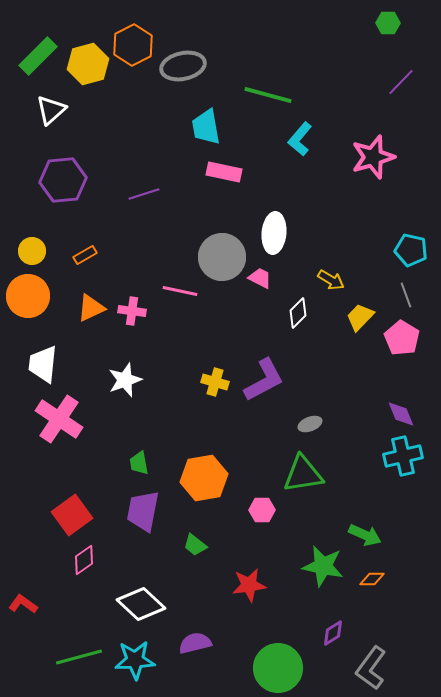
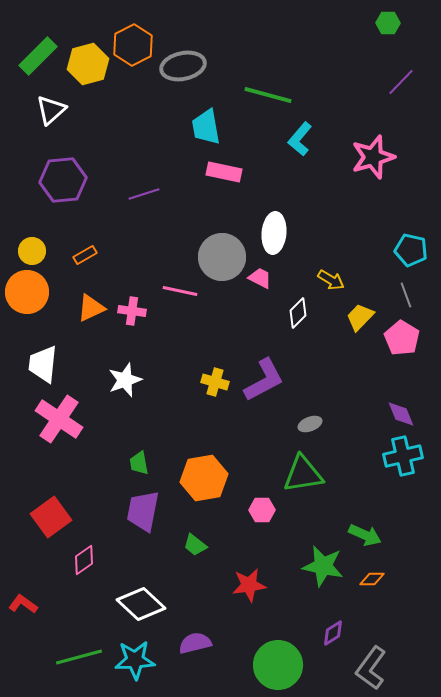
orange circle at (28, 296): moved 1 px left, 4 px up
red square at (72, 515): moved 21 px left, 2 px down
green circle at (278, 668): moved 3 px up
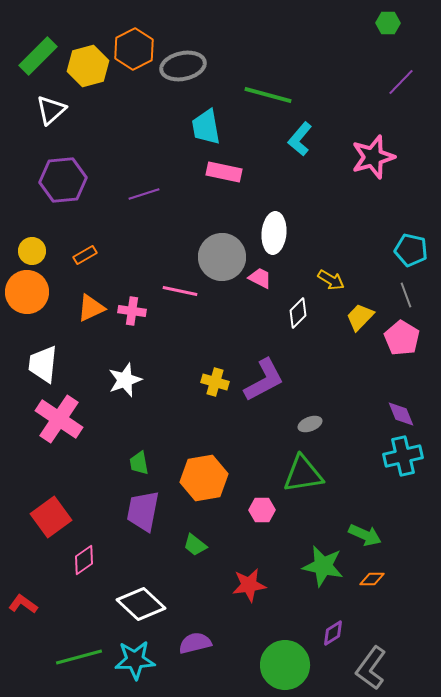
orange hexagon at (133, 45): moved 1 px right, 4 px down
yellow hexagon at (88, 64): moved 2 px down
green circle at (278, 665): moved 7 px right
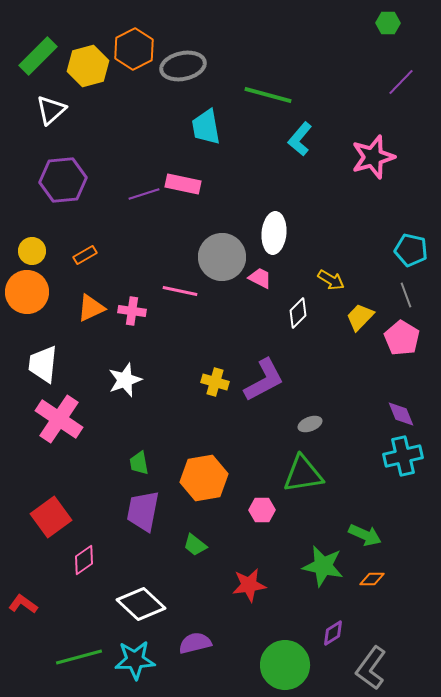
pink rectangle at (224, 172): moved 41 px left, 12 px down
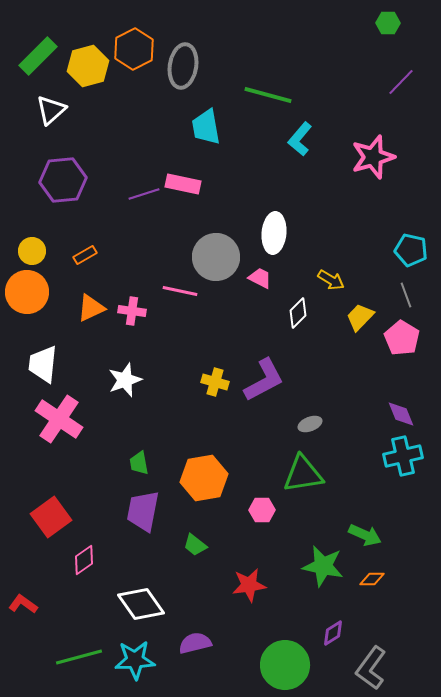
gray ellipse at (183, 66): rotated 69 degrees counterclockwise
gray circle at (222, 257): moved 6 px left
white diamond at (141, 604): rotated 12 degrees clockwise
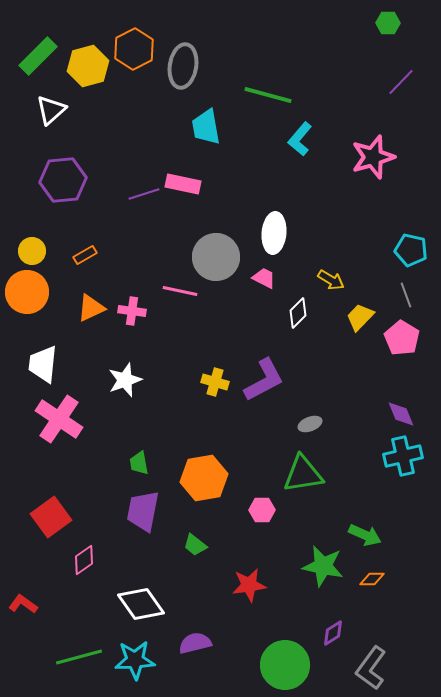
pink trapezoid at (260, 278): moved 4 px right
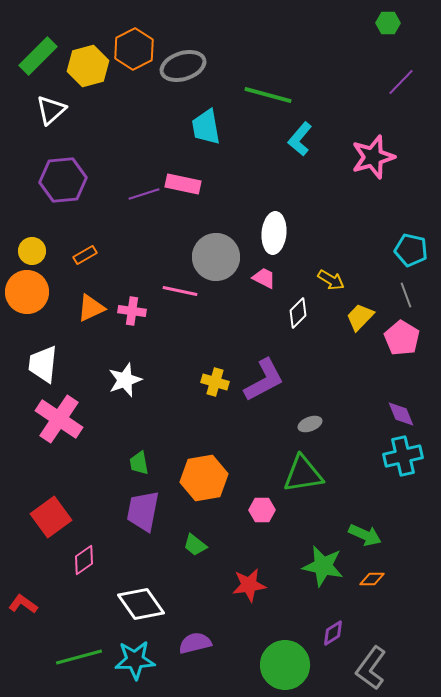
gray ellipse at (183, 66): rotated 63 degrees clockwise
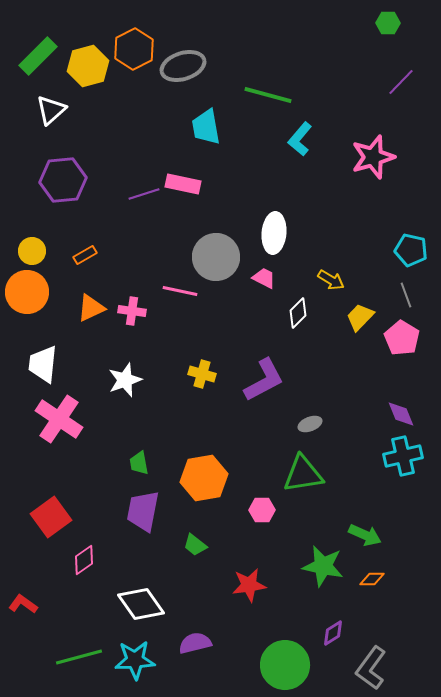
yellow cross at (215, 382): moved 13 px left, 8 px up
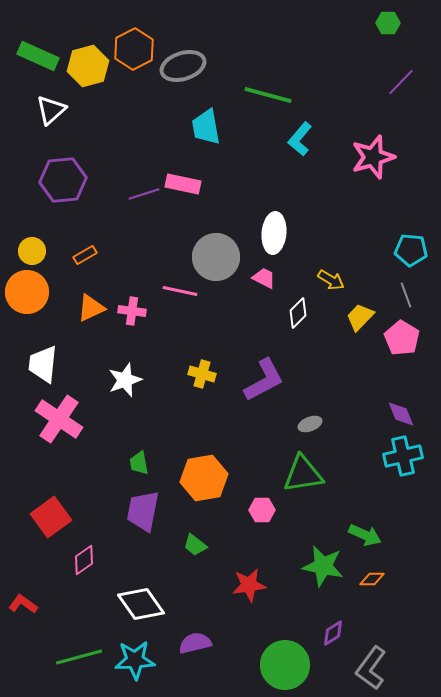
green rectangle at (38, 56): rotated 69 degrees clockwise
cyan pentagon at (411, 250): rotated 8 degrees counterclockwise
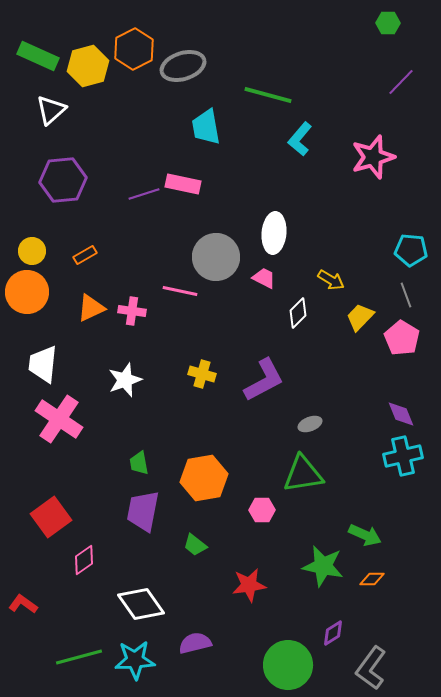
green circle at (285, 665): moved 3 px right
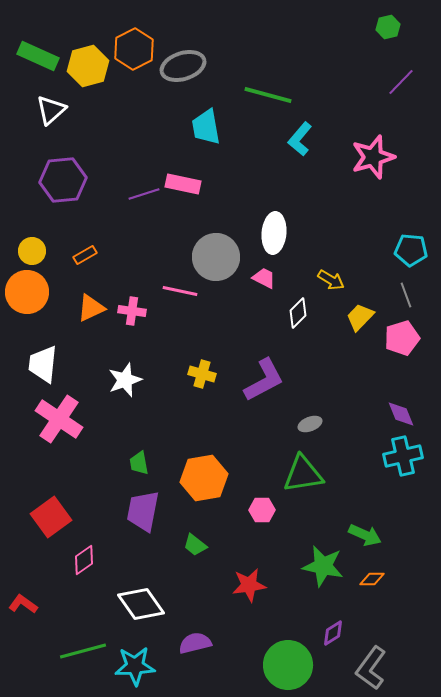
green hexagon at (388, 23): moved 4 px down; rotated 15 degrees counterclockwise
pink pentagon at (402, 338): rotated 24 degrees clockwise
green line at (79, 657): moved 4 px right, 6 px up
cyan star at (135, 660): moved 6 px down
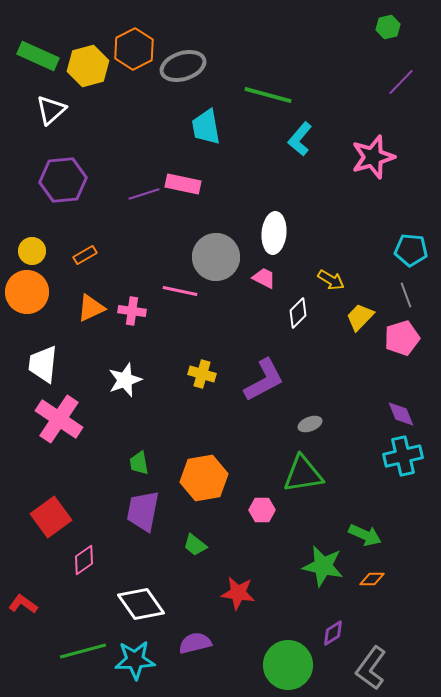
red star at (249, 585): moved 11 px left, 8 px down; rotated 16 degrees clockwise
cyan star at (135, 666): moved 6 px up
